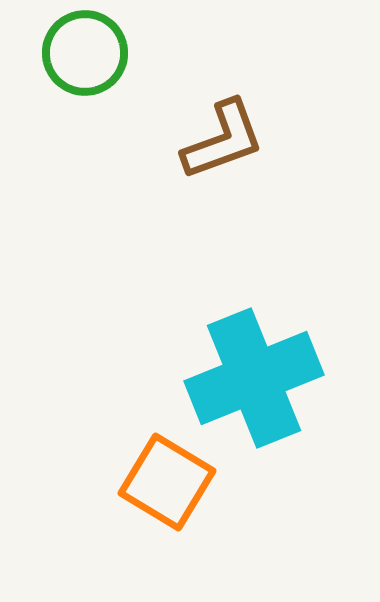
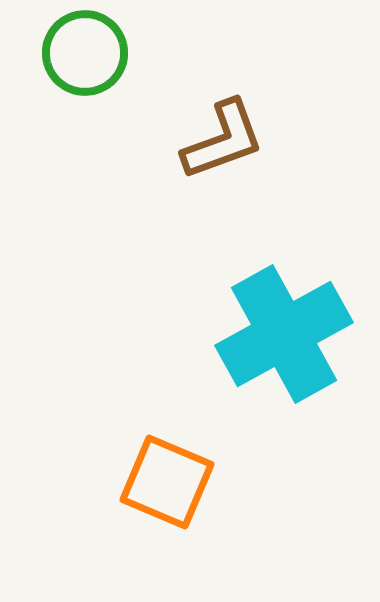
cyan cross: moved 30 px right, 44 px up; rotated 7 degrees counterclockwise
orange square: rotated 8 degrees counterclockwise
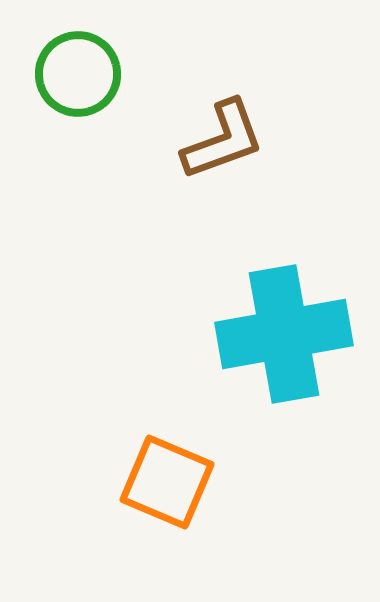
green circle: moved 7 px left, 21 px down
cyan cross: rotated 19 degrees clockwise
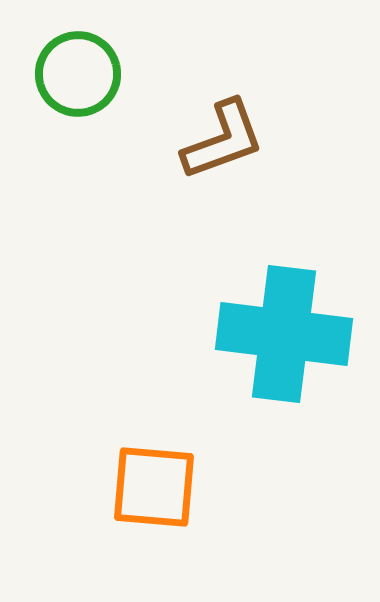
cyan cross: rotated 17 degrees clockwise
orange square: moved 13 px left, 5 px down; rotated 18 degrees counterclockwise
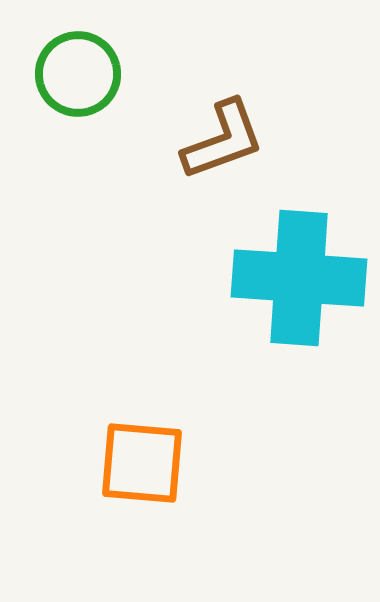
cyan cross: moved 15 px right, 56 px up; rotated 3 degrees counterclockwise
orange square: moved 12 px left, 24 px up
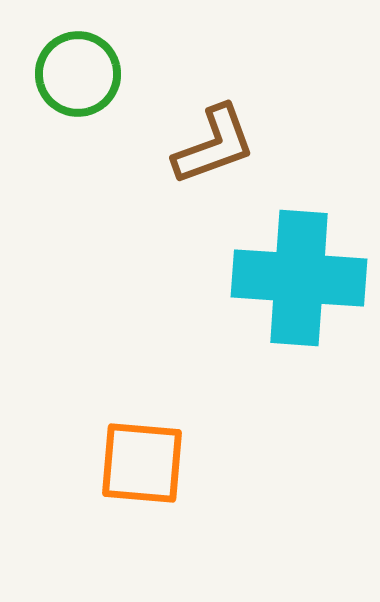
brown L-shape: moved 9 px left, 5 px down
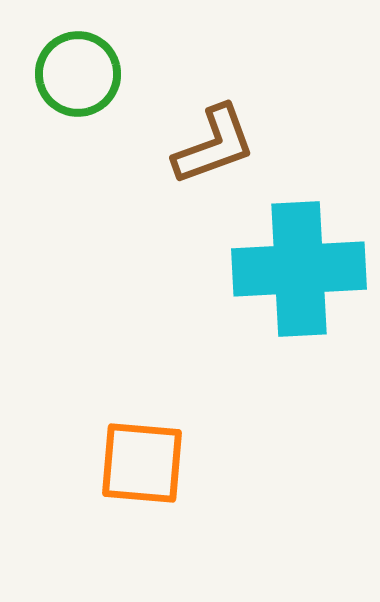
cyan cross: moved 9 px up; rotated 7 degrees counterclockwise
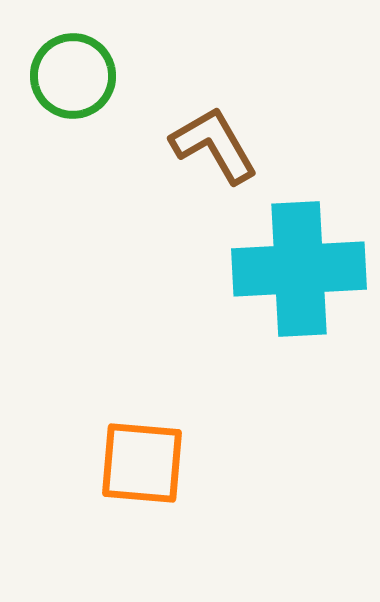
green circle: moved 5 px left, 2 px down
brown L-shape: rotated 100 degrees counterclockwise
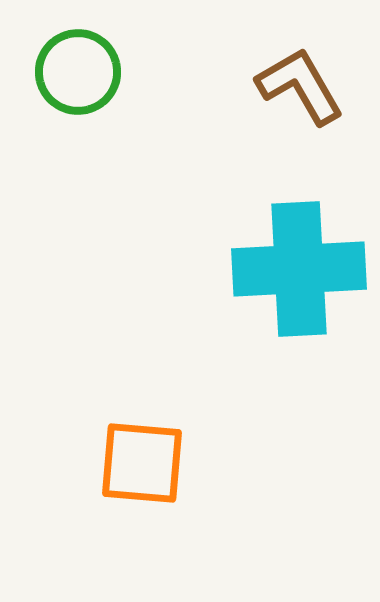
green circle: moved 5 px right, 4 px up
brown L-shape: moved 86 px right, 59 px up
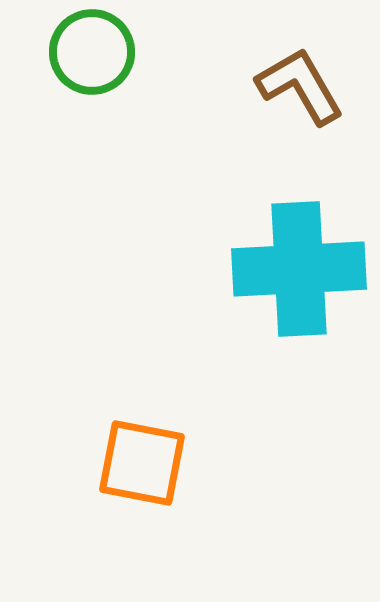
green circle: moved 14 px right, 20 px up
orange square: rotated 6 degrees clockwise
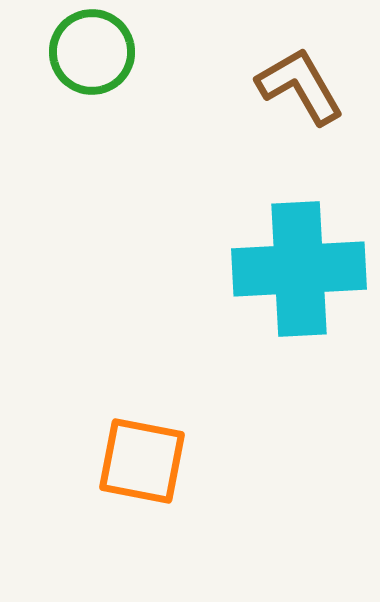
orange square: moved 2 px up
